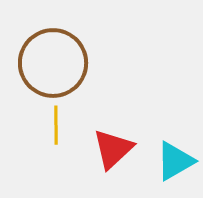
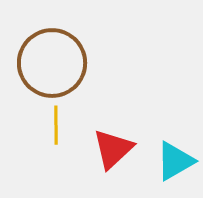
brown circle: moved 1 px left
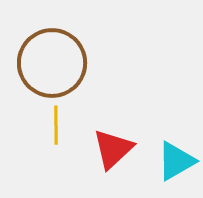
cyan triangle: moved 1 px right
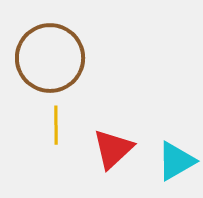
brown circle: moved 2 px left, 5 px up
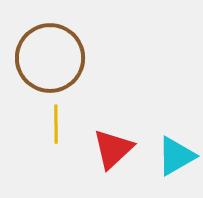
yellow line: moved 1 px up
cyan triangle: moved 5 px up
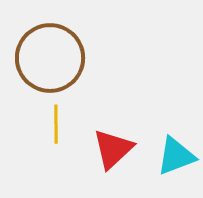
cyan triangle: rotated 9 degrees clockwise
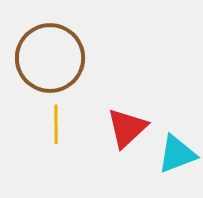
red triangle: moved 14 px right, 21 px up
cyan triangle: moved 1 px right, 2 px up
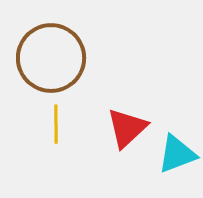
brown circle: moved 1 px right
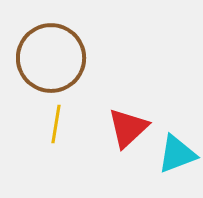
yellow line: rotated 9 degrees clockwise
red triangle: moved 1 px right
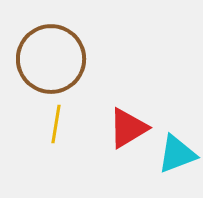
brown circle: moved 1 px down
red triangle: rotated 12 degrees clockwise
